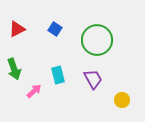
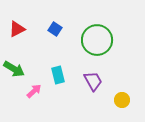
green arrow: rotated 40 degrees counterclockwise
purple trapezoid: moved 2 px down
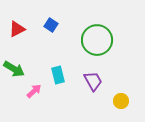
blue square: moved 4 px left, 4 px up
yellow circle: moved 1 px left, 1 px down
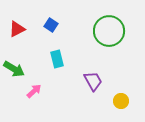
green circle: moved 12 px right, 9 px up
cyan rectangle: moved 1 px left, 16 px up
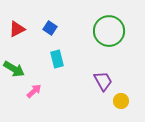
blue square: moved 1 px left, 3 px down
purple trapezoid: moved 10 px right
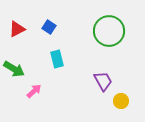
blue square: moved 1 px left, 1 px up
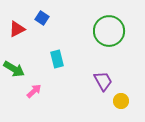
blue square: moved 7 px left, 9 px up
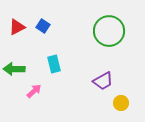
blue square: moved 1 px right, 8 px down
red triangle: moved 2 px up
cyan rectangle: moved 3 px left, 5 px down
green arrow: rotated 150 degrees clockwise
purple trapezoid: rotated 90 degrees clockwise
yellow circle: moved 2 px down
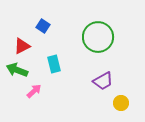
red triangle: moved 5 px right, 19 px down
green circle: moved 11 px left, 6 px down
green arrow: moved 3 px right, 1 px down; rotated 20 degrees clockwise
